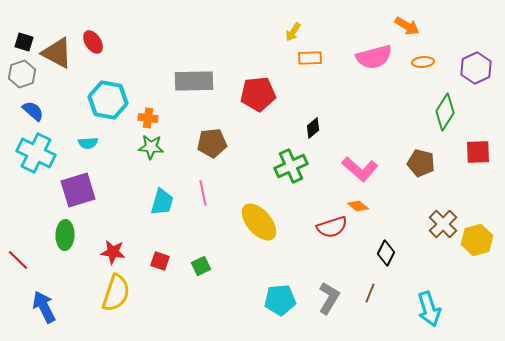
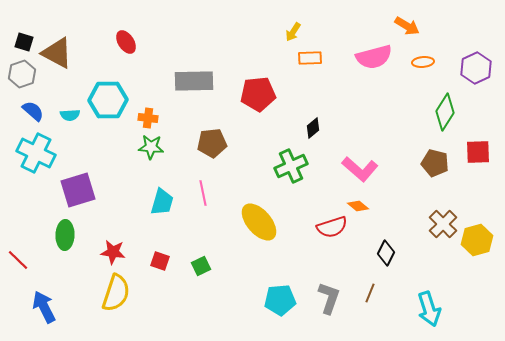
red ellipse at (93, 42): moved 33 px right
cyan hexagon at (108, 100): rotated 12 degrees counterclockwise
cyan semicircle at (88, 143): moved 18 px left, 28 px up
brown pentagon at (421, 163): moved 14 px right
gray L-shape at (329, 298): rotated 12 degrees counterclockwise
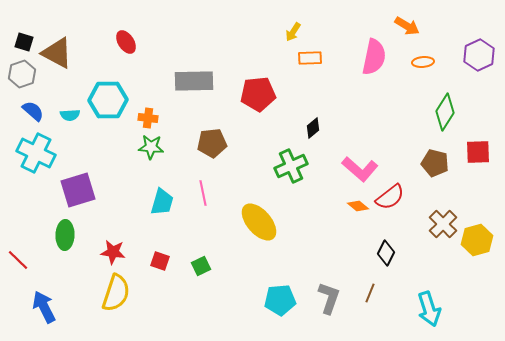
pink semicircle at (374, 57): rotated 63 degrees counterclockwise
purple hexagon at (476, 68): moved 3 px right, 13 px up
red semicircle at (332, 227): moved 58 px right, 30 px up; rotated 20 degrees counterclockwise
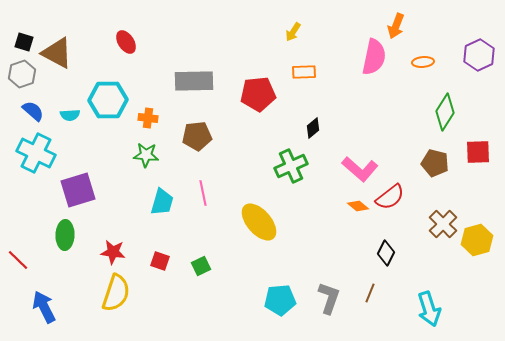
orange arrow at (407, 26): moved 11 px left; rotated 80 degrees clockwise
orange rectangle at (310, 58): moved 6 px left, 14 px down
brown pentagon at (212, 143): moved 15 px left, 7 px up
green star at (151, 147): moved 5 px left, 8 px down
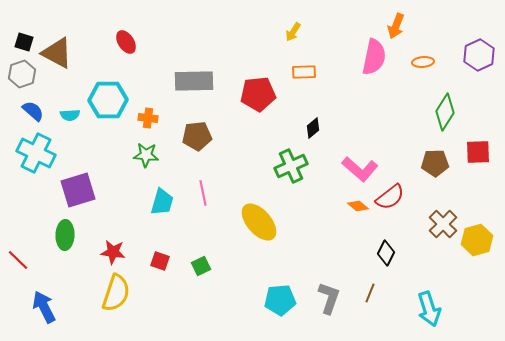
brown pentagon at (435, 163): rotated 16 degrees counterclockwise
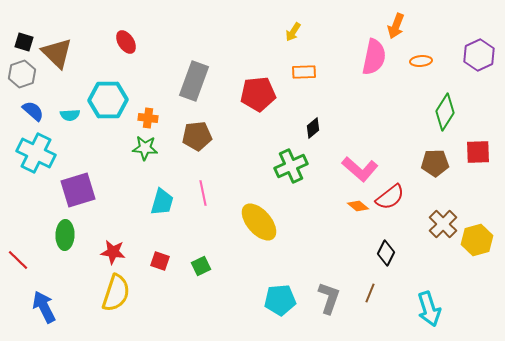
brown triangle at (57, 53): rotated 16 degrees clockwise
orange ellipse at (423, 62): moved 2 px left, 1 px up
gray rectangle at (194, 81): rotated 69 degrees counterclockwise
green star at (146, 155): moved 1 px left, 7 px up
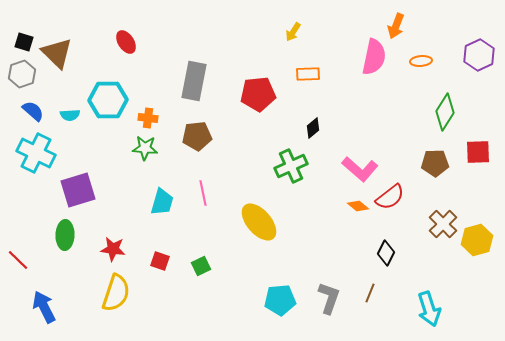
orange rectangle at (304, 72): moved 4 px right, 2 px down
gray rectangle at (194, 81): rotated 9 degrees counterclockwise
red star at (113, 252): moved 3 px up
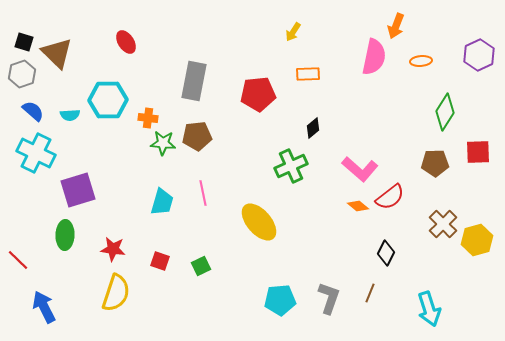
green star at (145, 148): moved 18 px right, 5 px up
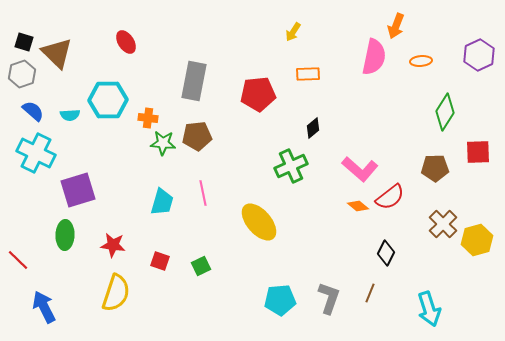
brown pentagon at (435, 163): moved 5 px down
red star at (113, 249): moved 4 px up
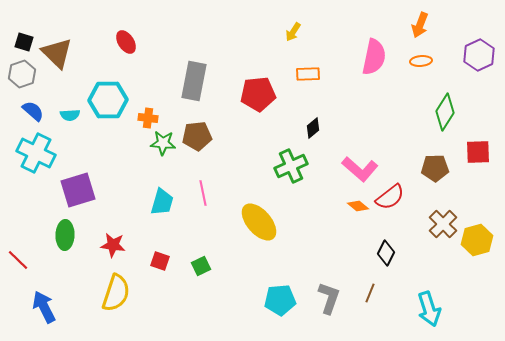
orange arrow at (396, 26): moved 24 px right, 1 px up
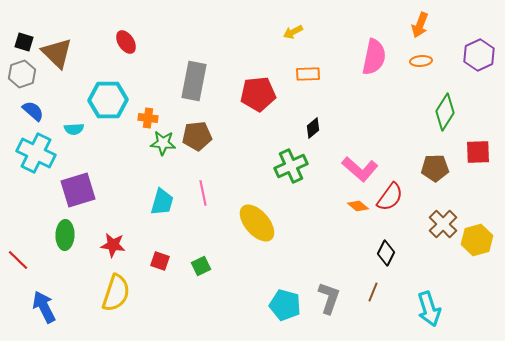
yellow arrow at (293, 32): rotated 30 degrees clockwise
cyan semicircle at (70, 115): moved 4 px right, 14 px down
red semicircle at (390, 197): rotated 16 degrees counterclockwise
yellow ellipse at (259, 222): moved 2 px left, 1 px down
brown line at (370, 293): moved 3 px right, 1 px up
cyan pentagon at (280, 300): moved 5 px right, 5 px down; rotated 20 degrees clockwise
